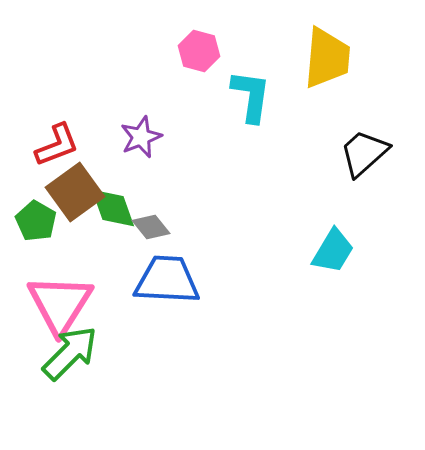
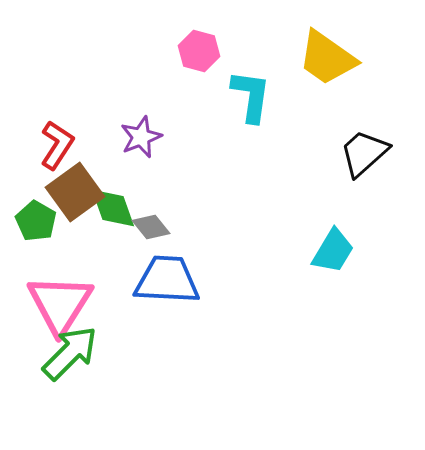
yellow trapezoid: rotated 120 degrees clockwise
red L-shape: rotated 36 degrees counterclockwise
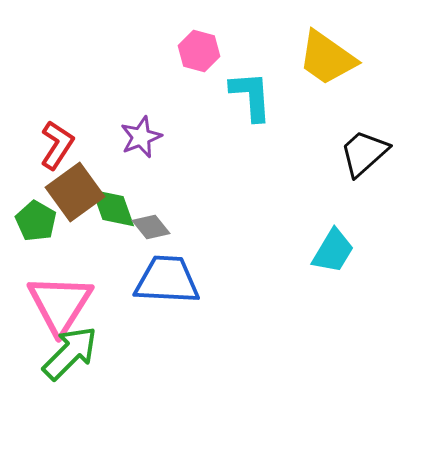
cyan L-shape: rotated 12 degrees counterclockwise
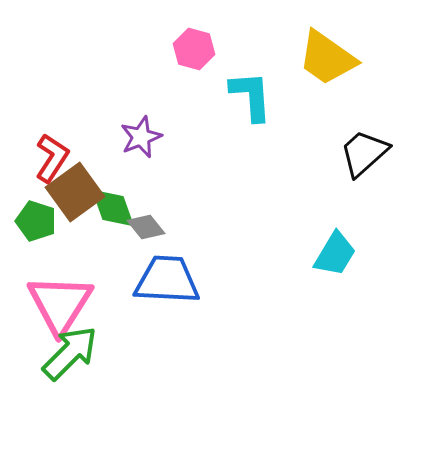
pink hexagon: moved 5 px left, 2 px up
red L-shape: moved 5 px left, 13 px down
green pentagon: rotated 12 degrees counterclockwise
gray diamond: moved 5 px left
cyan trapezoid: moved 2 px right, 3 px down
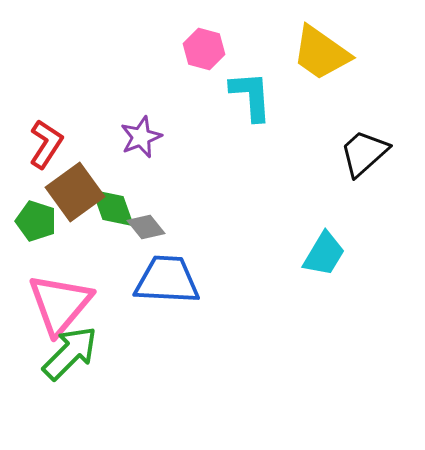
pink hexagon: moved 10 px right
yellow trapezoid: moved 6 px left, 5 px up
red L-shape: moved 6 px left, 14 px up
cyan trapezoid: moved 11 px left
pink triangle: rotated 8 degrees clockwise
